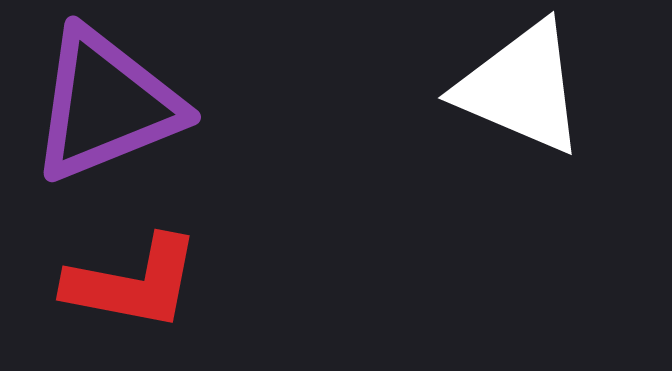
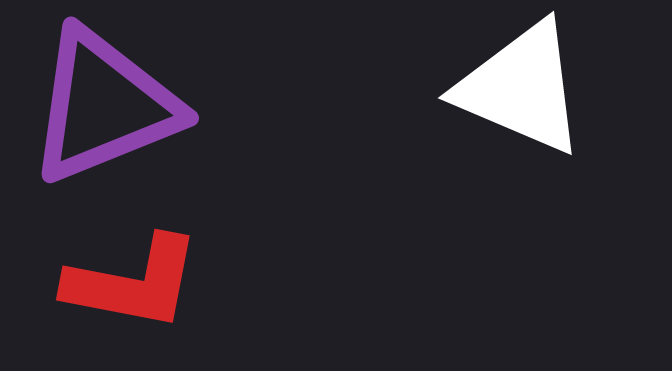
purple triangle: moved 2 px left, 1 px down
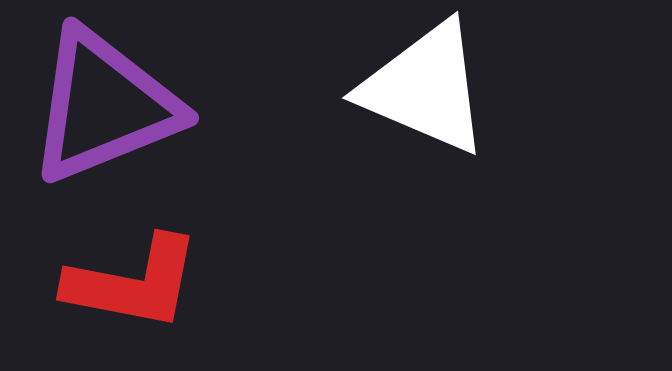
white triangle: moved 96 px left
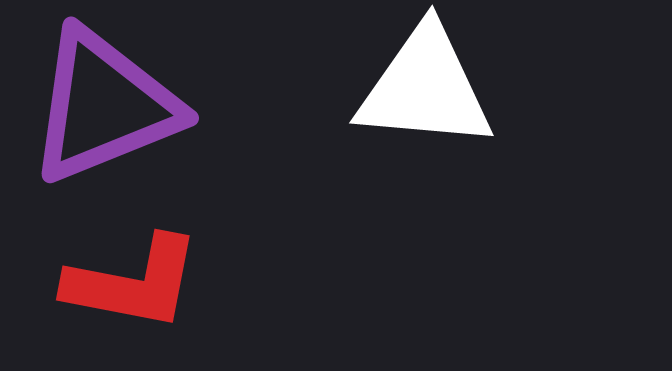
white triangle: rotated 18 degrees counterclockwise
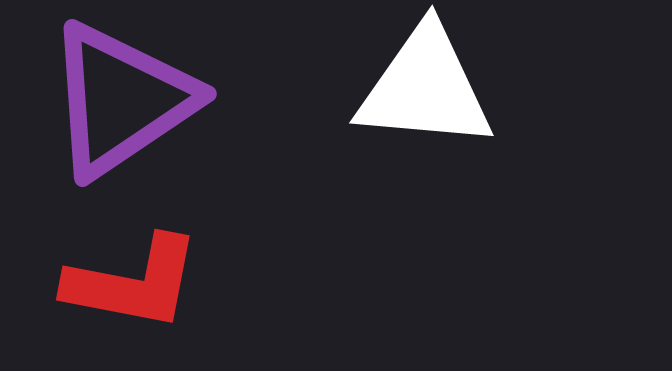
purple triangle: moved 17 px right, 6 px up; rotated 12 degrees counterclockwise
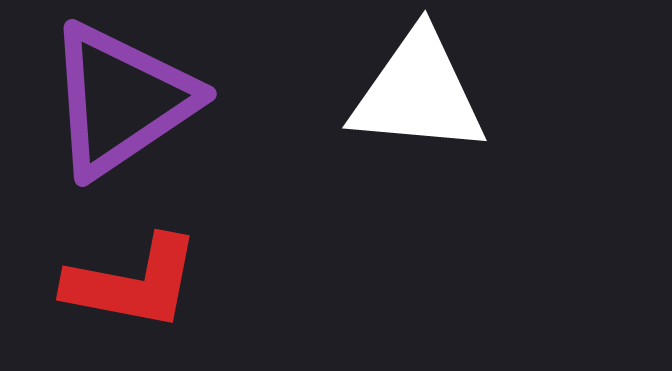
white triangle: moved 7 px left, 5 px down
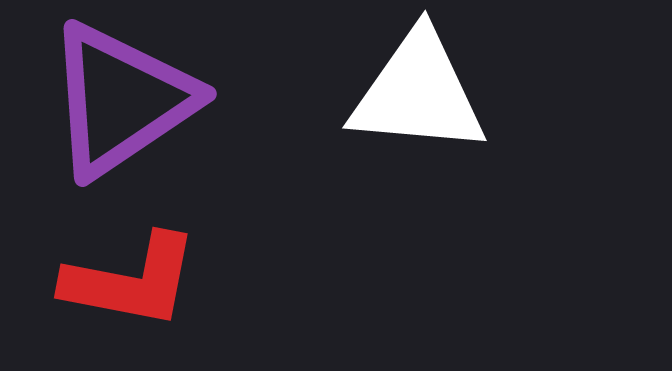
red L-shape: moved 2 px left, 2 px up
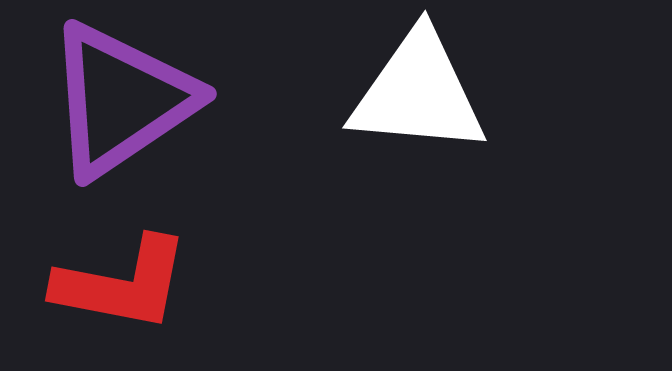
red L-shape: moved 9 px left, 3 px down
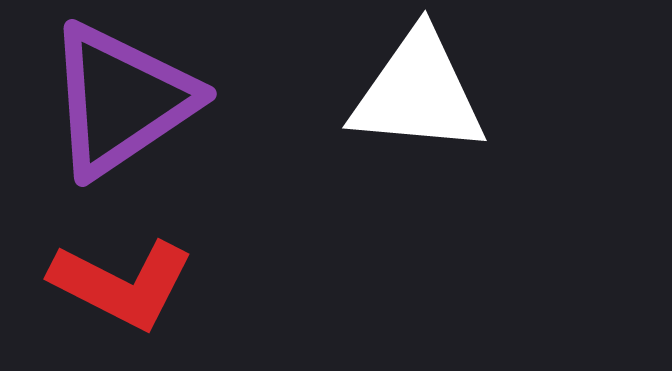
red L-shape: rotated 16 degrees clockwise
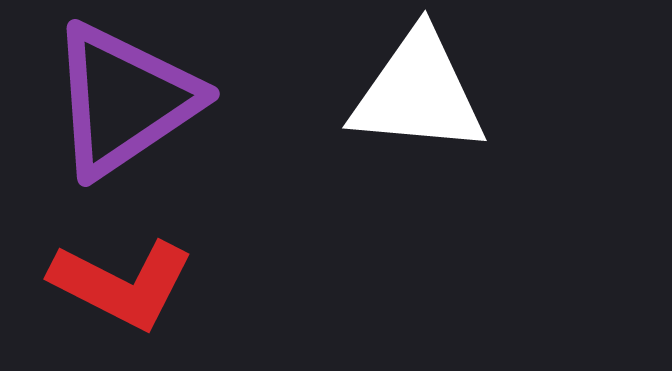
purple triangle: moved 3 px right
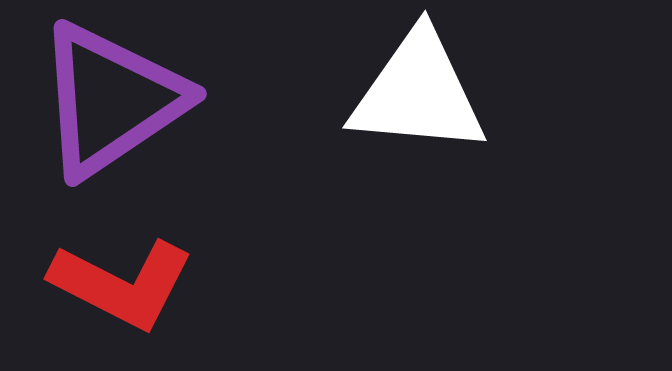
purple triangle: moved 13 px left
